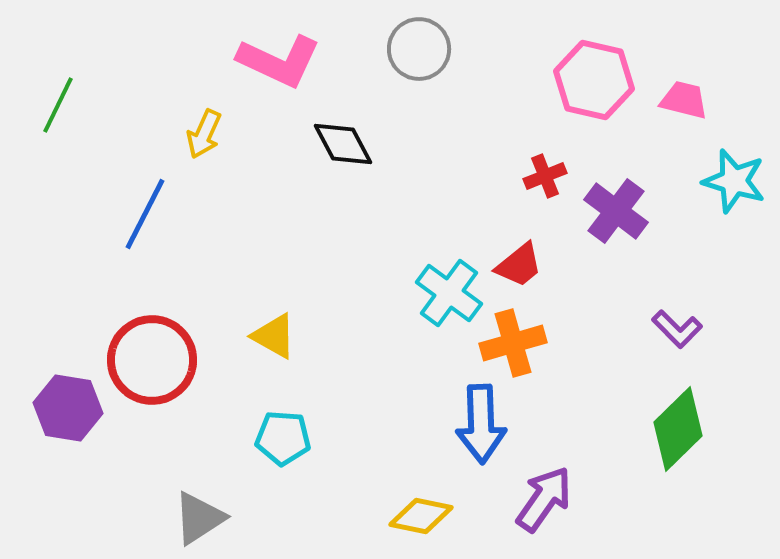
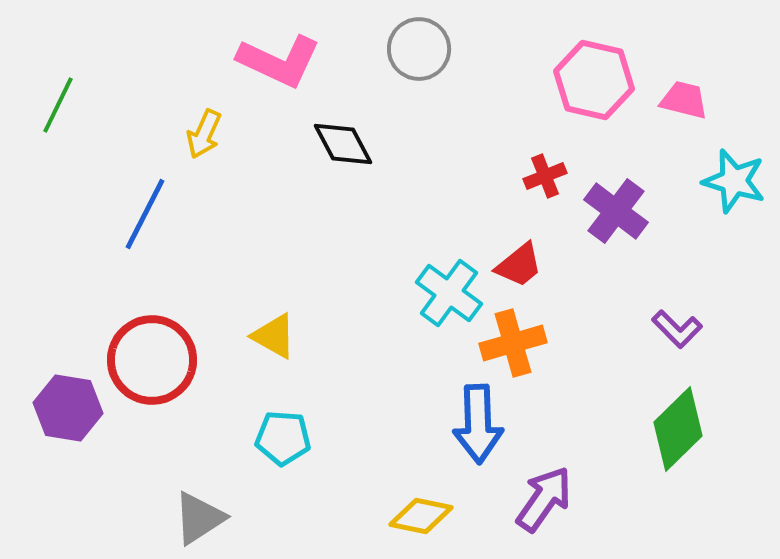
blue arrow: moved 3 px left
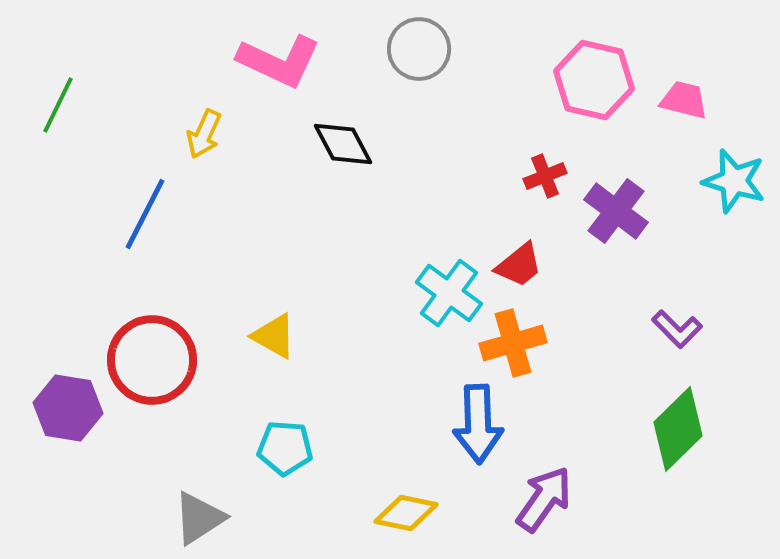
cyan pentagon: moved 2 px right, 10 px down
yellow diamond: moved 15 px left, 3 px up
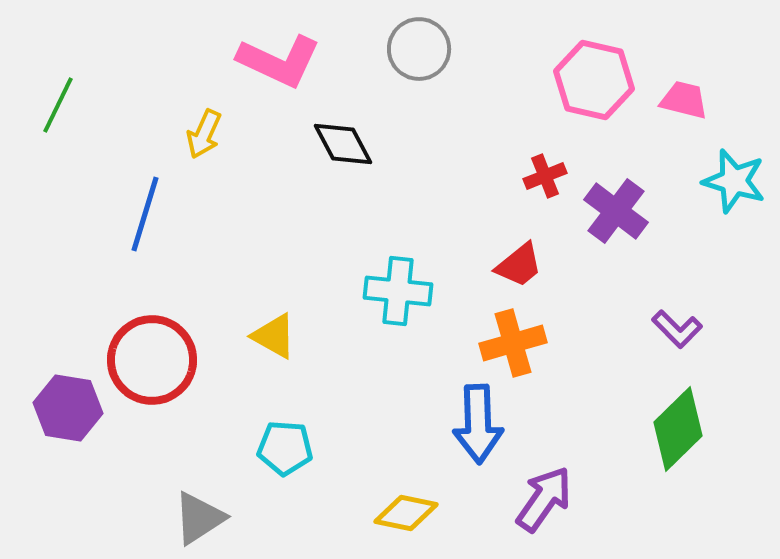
blue line: rotated 10 degrees counterclockwise
cyan cross: moved 51 px left, 2 px up; rotated 30 degrees counterclockwise
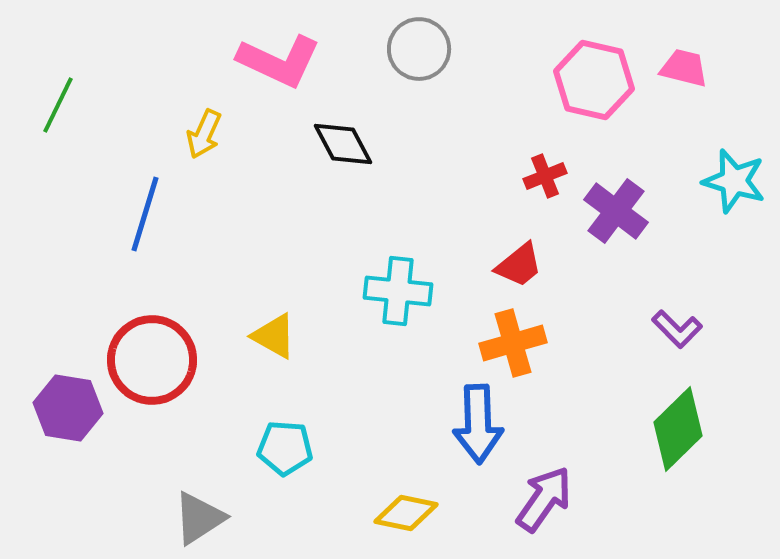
pink trapezoid: moved 32 px up
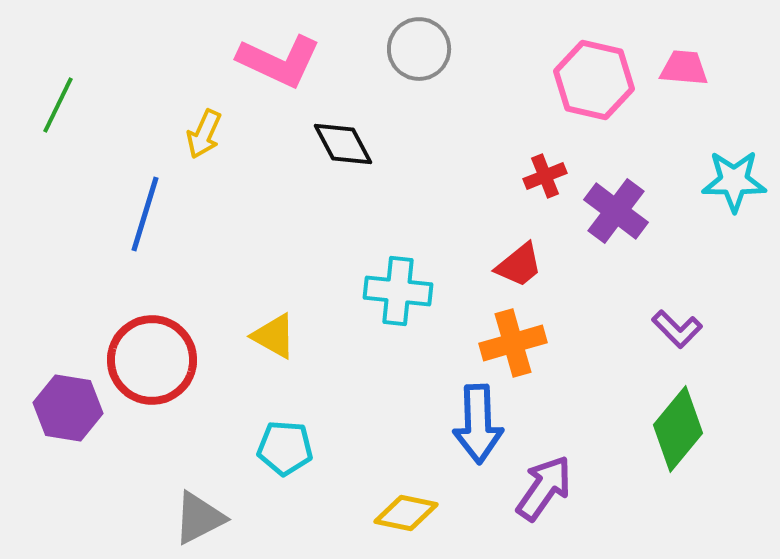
pink trapezoid: rotated 9 degrees counterclockwise
cyan star: rotated 16 degrees counterclockwise
green diamond: rotated 6 degrees counterclockwise
purple arrow: moved 11 px up
gray triangle: rotated 6 degrees clockwise
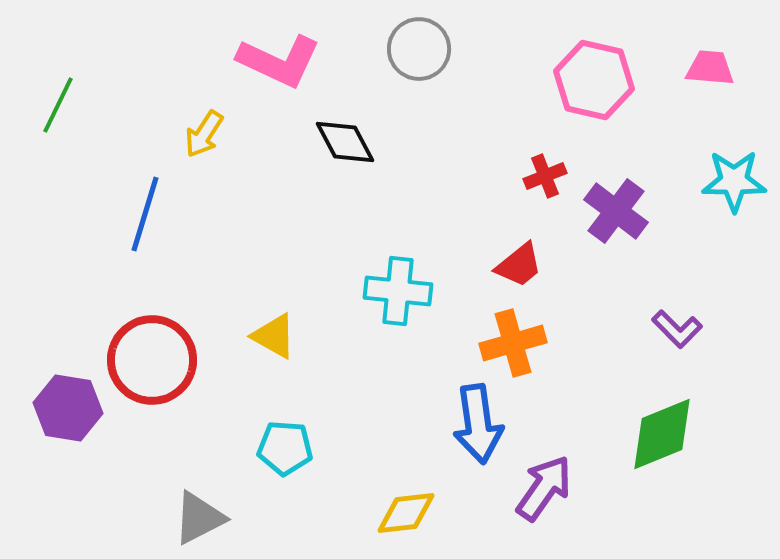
pink trapezoid: moved 26 px right
yellow arrow: rotated 9 degrees clockwise
black diamond: moved 2 px right, 2 px up
blue arrow: rotated 6 degrees counterclockwise
green diamond: moved 16 px left, 5 px down; rotated 28 degrees clockwise
yellow diamond: rotated 18 degrees counterclockwise
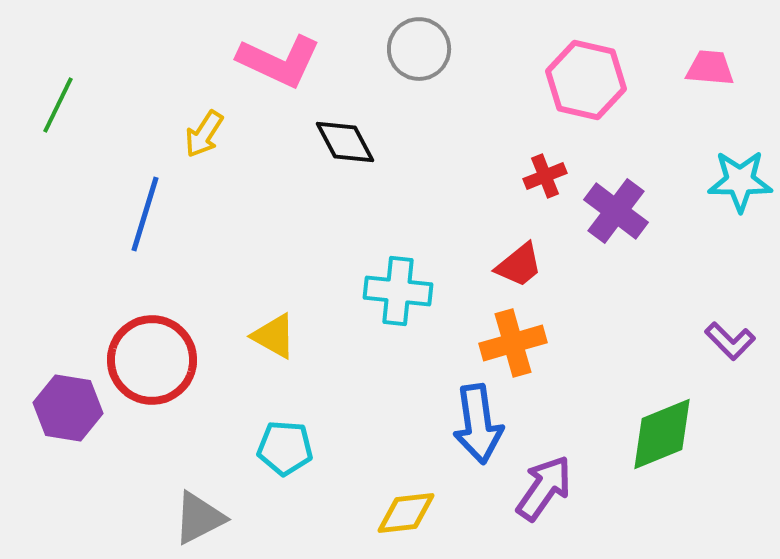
pink hexagon: moved 8 px left
cyan star: moved 6 px right
purple L-shape: moved 53 px right, 12 px down
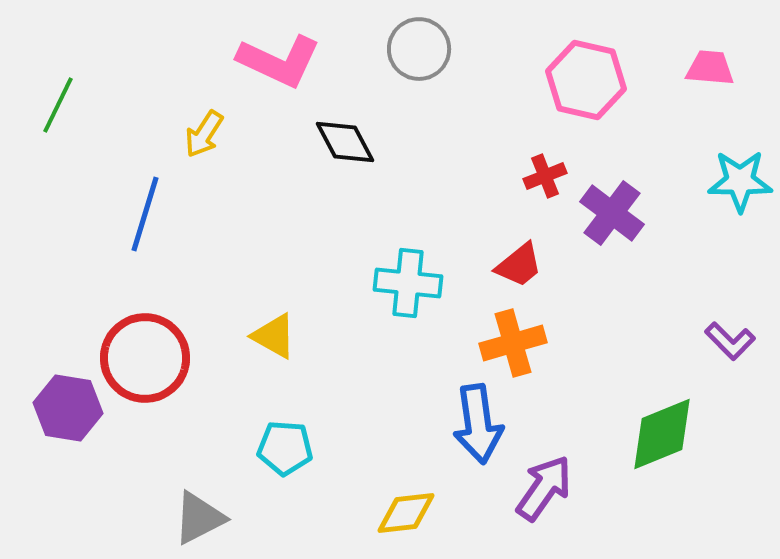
purple cross: moved 4 px left, 2 px down
cyan cross: moved 10 px right, 8 px up
red circle: moved 7 px left, 2 px up
